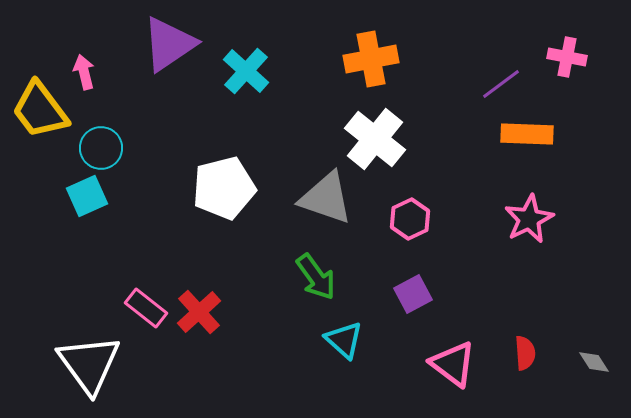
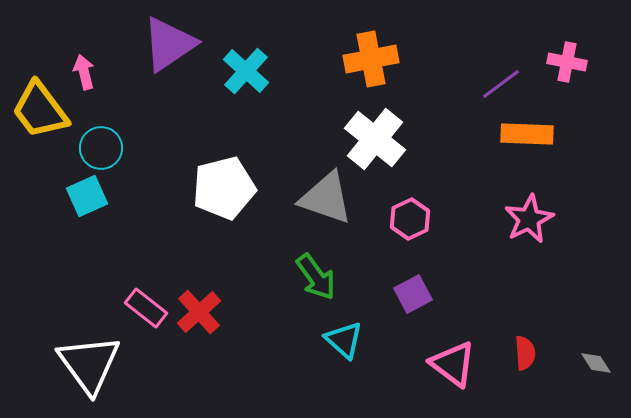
pink cross: moved 5 px down
gray diamond: moved 2 px right, 1 px down
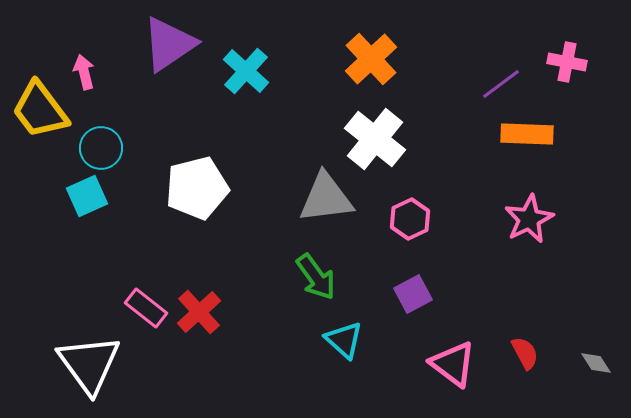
orange cross: rotated 32 degrees counterclockwise
white pentagon: moved 27 px left
gray triangle: rotated 26 degrees counterclockwise
red semicircle: rotated 24 degrees counterclockwise
